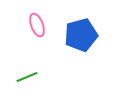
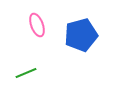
green line: moved 1 px left, 4 px up
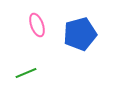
blue pentagon: moved 1 px left, 1 px up
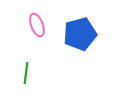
green line: rotated 60 degrees counterclockwise
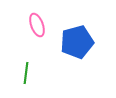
blue pentagon: moved 3 px left, 8 px down
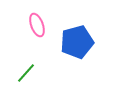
green line: rotated 35 degrees clockwise
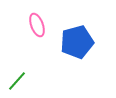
green line: moved 9 px left, 8 px down
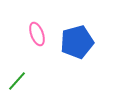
pink ellipse: moved 9 px down
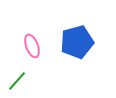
pink ellipse: moved 5 px left, 12 px down
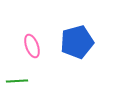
green line: rotated 45 degrees clockwise
